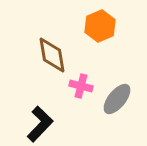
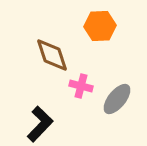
orange hexagon: rotated 20 degrees clockwise
brown diamond: rotated 9 degrees counterclockwise
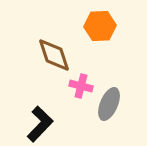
brown diamond: moved 2 px right
gray ellipse: moved 8 px left, 5 px down; rotated 16 degrees counterclockwise
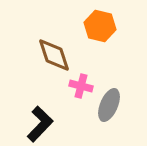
orange hexagon: rotated 16 degrees clockwise
gray ellipse: moved 1 px down
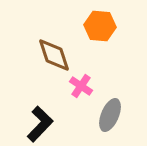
orange hexagon: rotated 8 degrees counterclockwise
pink cross: rotated 20 degrees clockwise
gray ellipse: moved 1 px right, 10 px down
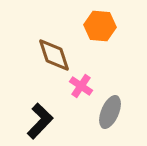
gray ellipse: moved 3 px up
black L-shape: moved 3 px up
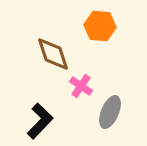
brown diamond: moved 1 px left, 1 px up
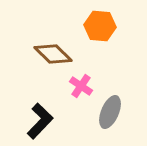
brown diamond: rotated 27 degrees counterclockwise
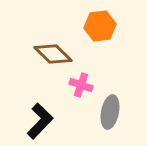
orange hexagon: rotated 12 degrees counterclockwise
pink cross: moved 1 px up; rotated 15 degrees counterclockwise
gray ellipse: rotated 12 degrees counterclockwise
